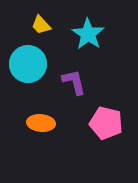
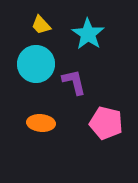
cyan circle: moved 8 px right
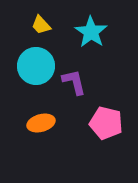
cyan star: moved 3 px right, 2 px up
cyan circle: moved 2 px down
orange ellipse: rotated 20 degrees counterclockwise
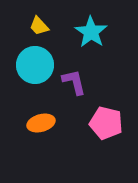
yellow trapezoid: moved 2 px left, 1 px down
cyan circle: moved 1 px left, 1 px up
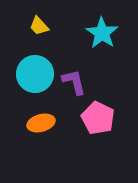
cyan star: moved 11 px right, 1 px down
cyan circle: moved 9 px down
pink pentagon: moved 8 px left, 5 px up; rotated 12 degrees clockwise
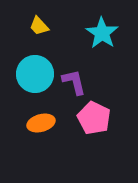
pink pentagon: moved 4 px left
